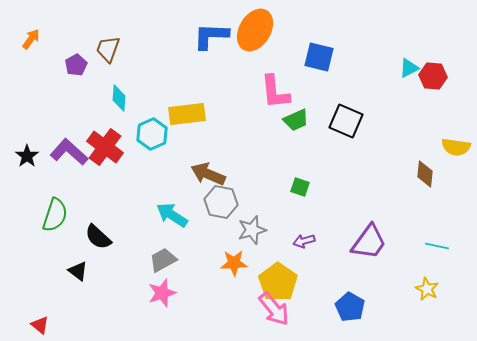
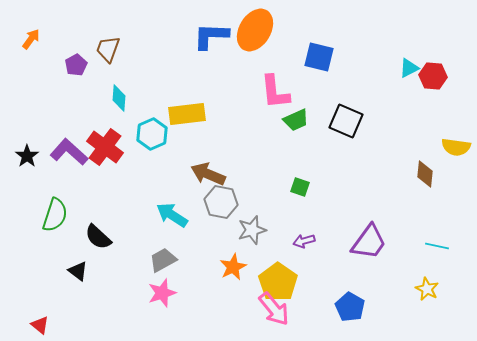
orange star: moved 1 px left, 4 px down; rotated 24 degrees counterclockwise
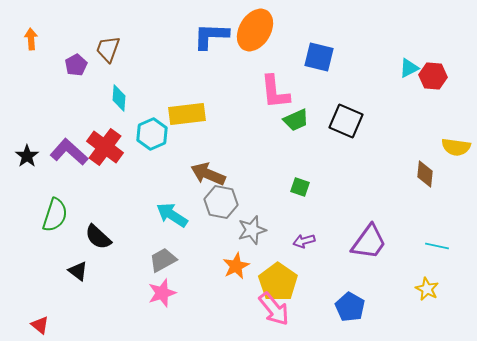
orange arrow: rotated 40 degrees counterclockwise
orange star: moved 3 px right, 1 px up
